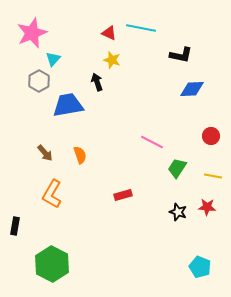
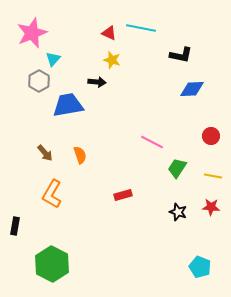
black arrow: rotated 114 degrees clockwise
red star: moved 4 px right
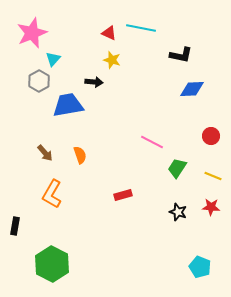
black arrow: moved 3 px left
yellow line: rotated 12 degrees clockwise
